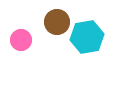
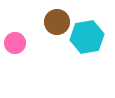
pink circle: moved 6 px left, 3 px down
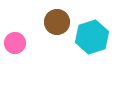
cyan hexagon: moved 5 px right; rotated 8 degrees counterclockwise
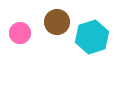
pink circle: moved 5 px right, 10 px up
